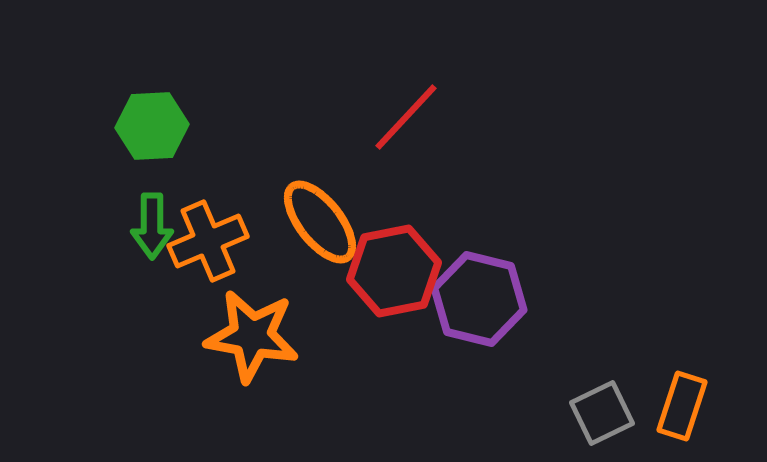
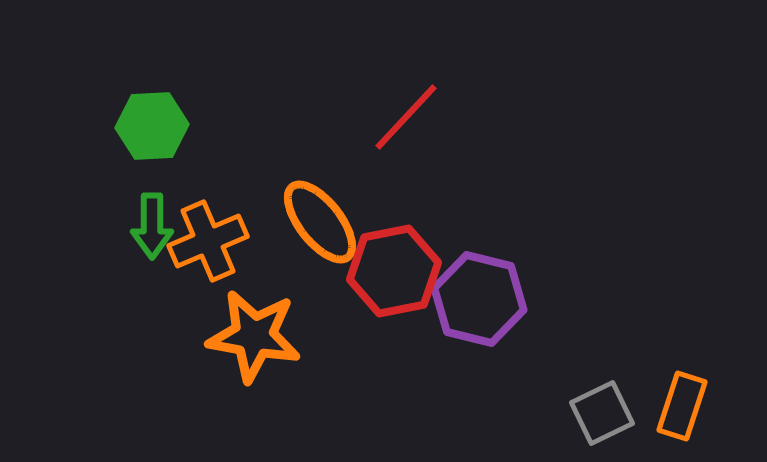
orange star: moved 2 px right
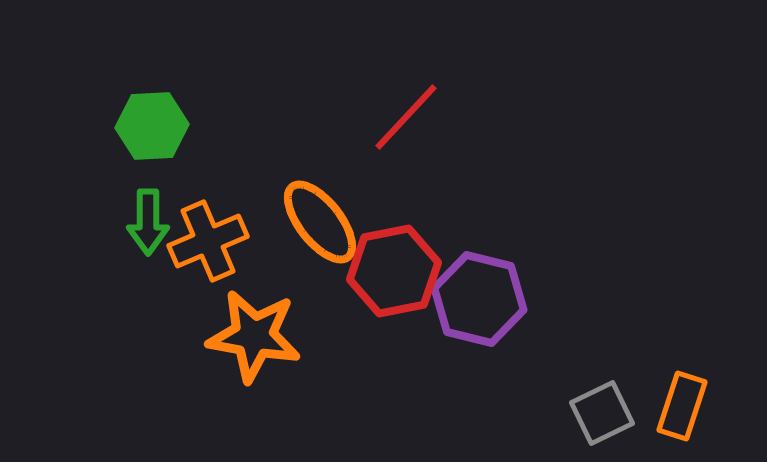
green arrow: moved 4 px left, 4 px up
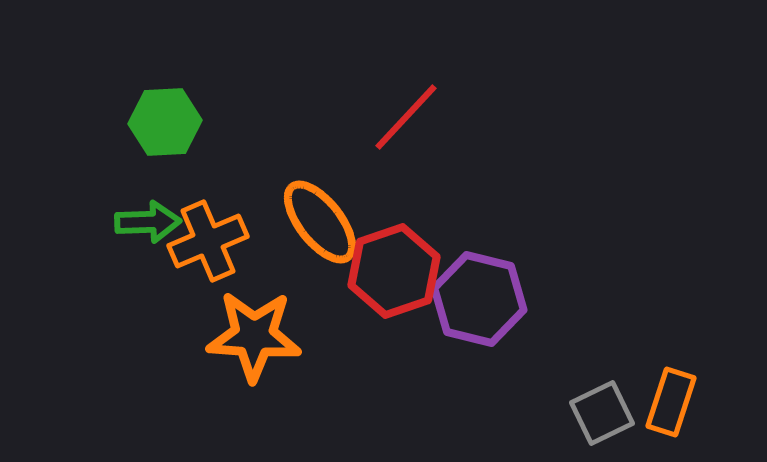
green hexagon: moved 13 px right, 4 px up
green arrow: rotated 92 degrees counterclockwise
red hexagon: rotated 8 degrees counterclockwise
orange star: rotated 6 degrees counterclockwise
orange rectangle: moved 11 px left, 4 px up
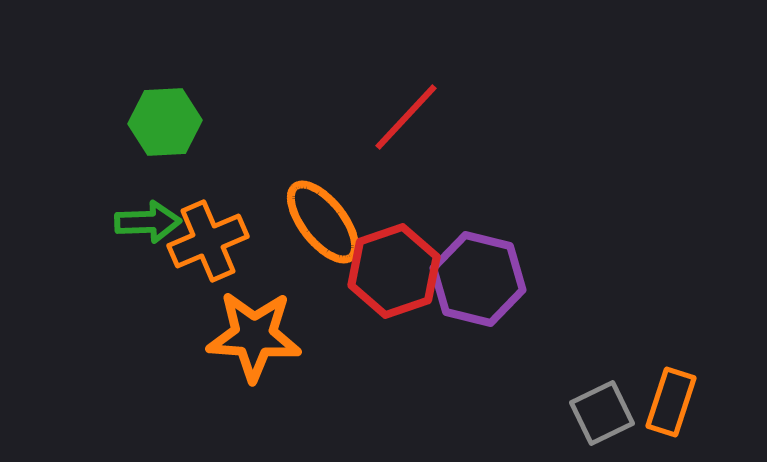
orange ellipse: moved 3 px right
purple hexagon: moved 1 px left, 20 px up
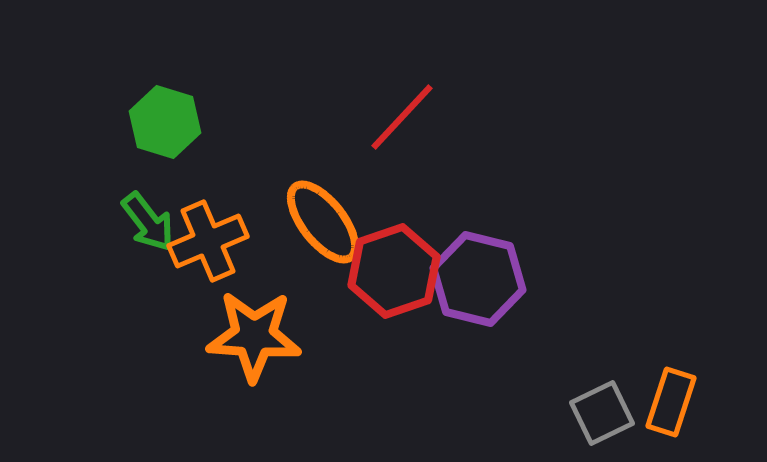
red line: moved 4 px left
green hexagon: rotated 20 degrees clockwise
green arrow: rotated 54 degrees clockwise
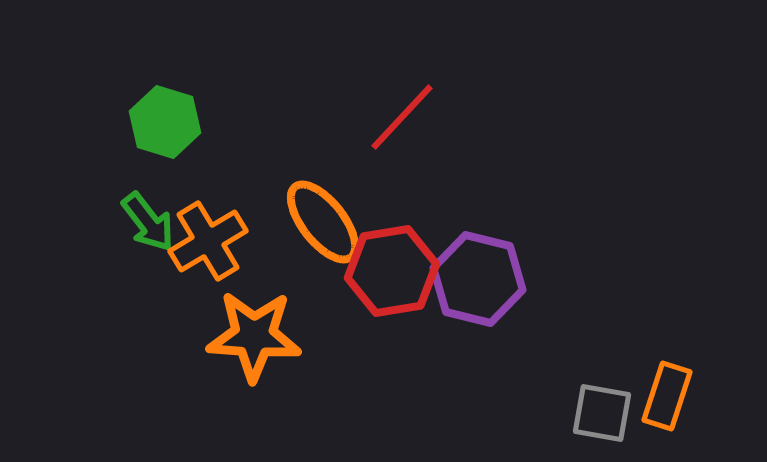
orange cross: rotated 8 degrees counterclockwise
red hexagon: moved 2 px left; rotated 10 degrees clockwise
orange rectangle: moved 4 px left, 6 px up
gray square: rotated 36 degrees clockwise
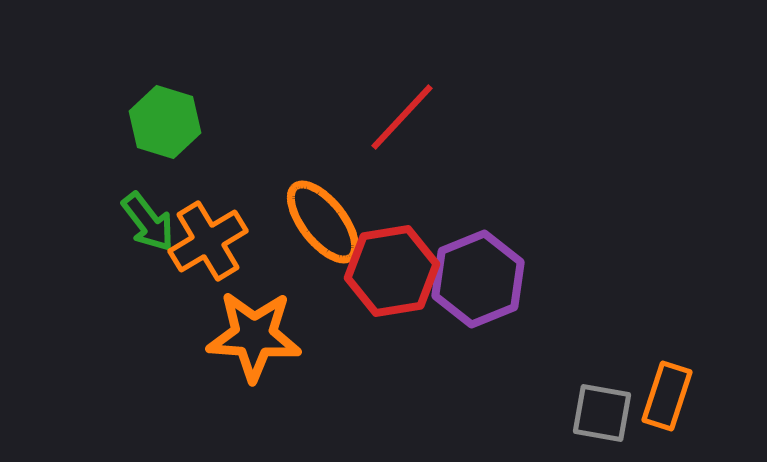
purple hexagon: rotated 24 degrees clockwise
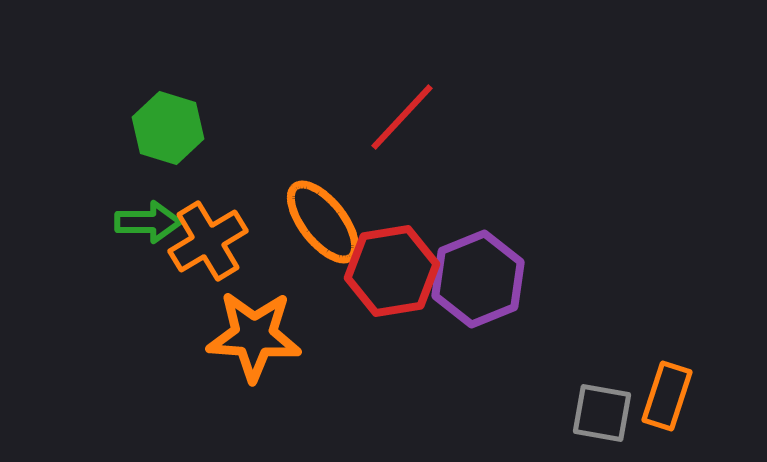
green hexagon: moved 3 px right, 6 px down
green arrow: rotated 52 degrees counterclockwise
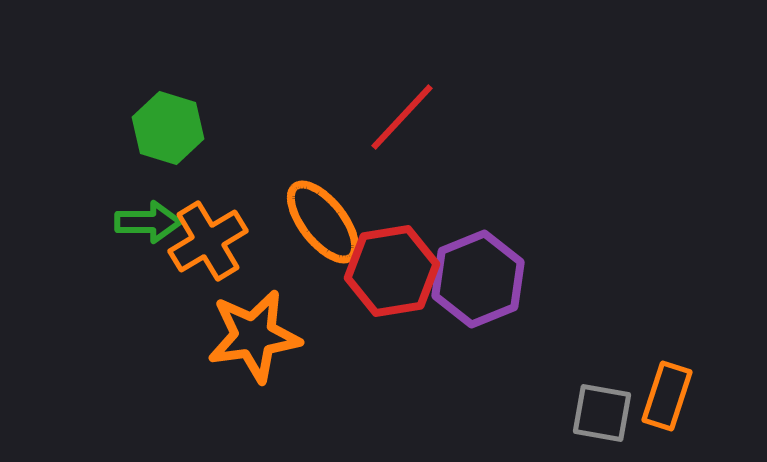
orange star: rotated 12 degrees counterclockwise
